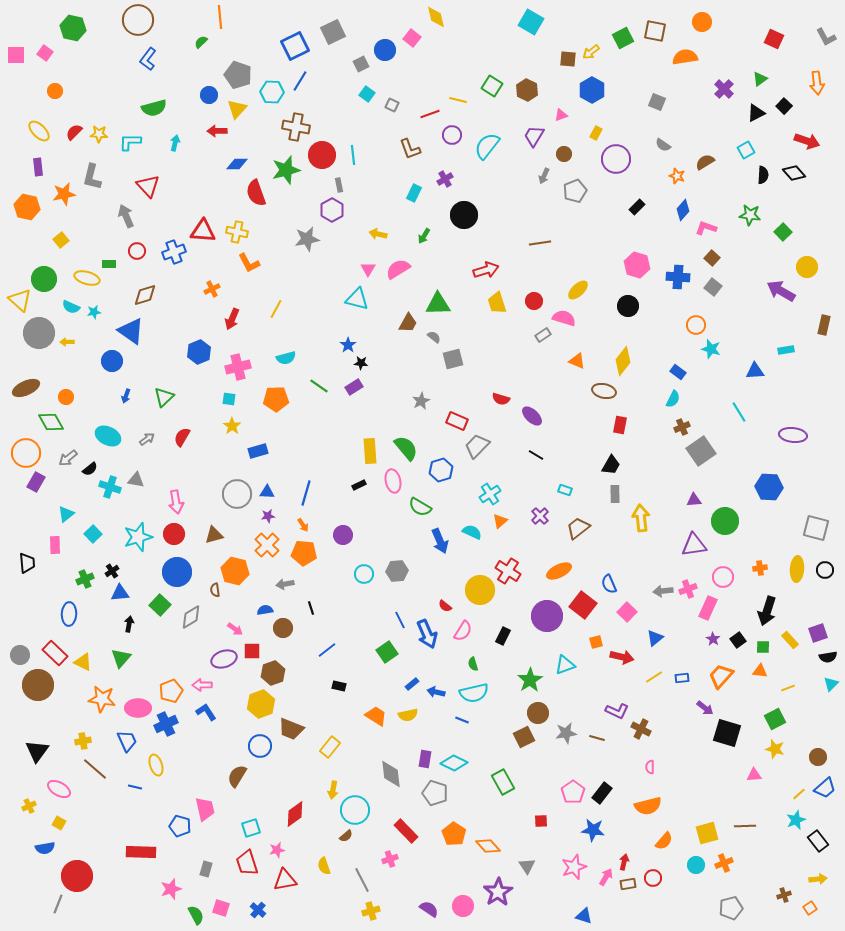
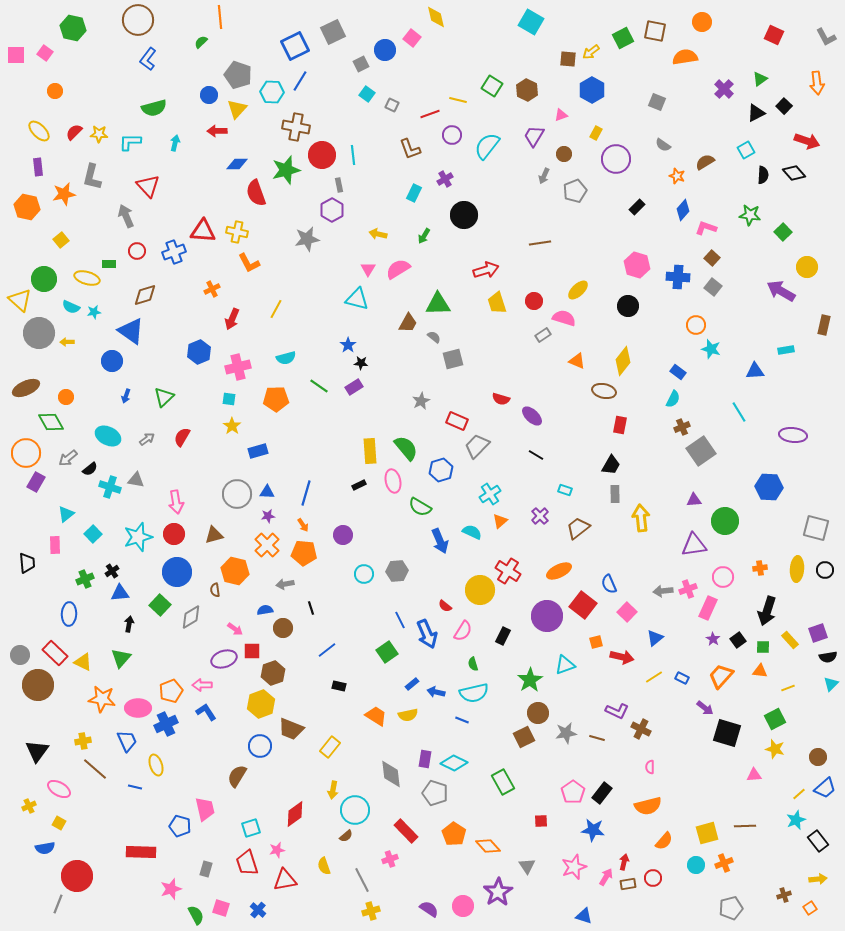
red square at (774, 39): moved 4 px up
blue rectangle at (682, 678): rotated 32 degrees clockwise
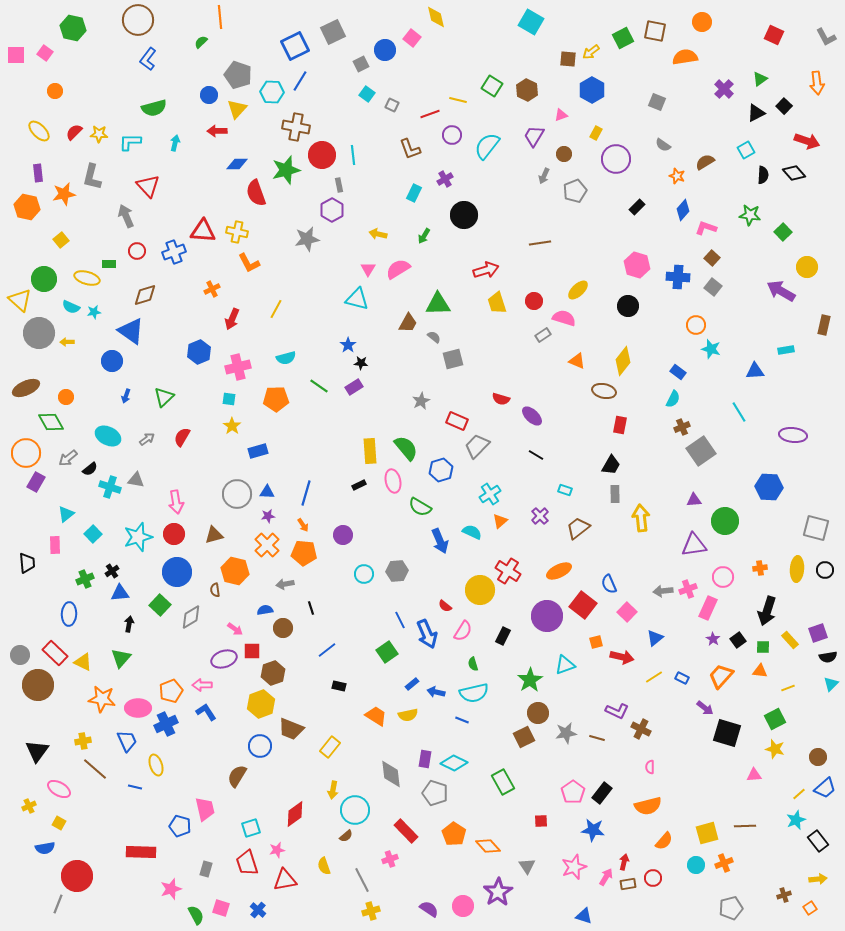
purple rectangle at (38, 167): moved 6 px down
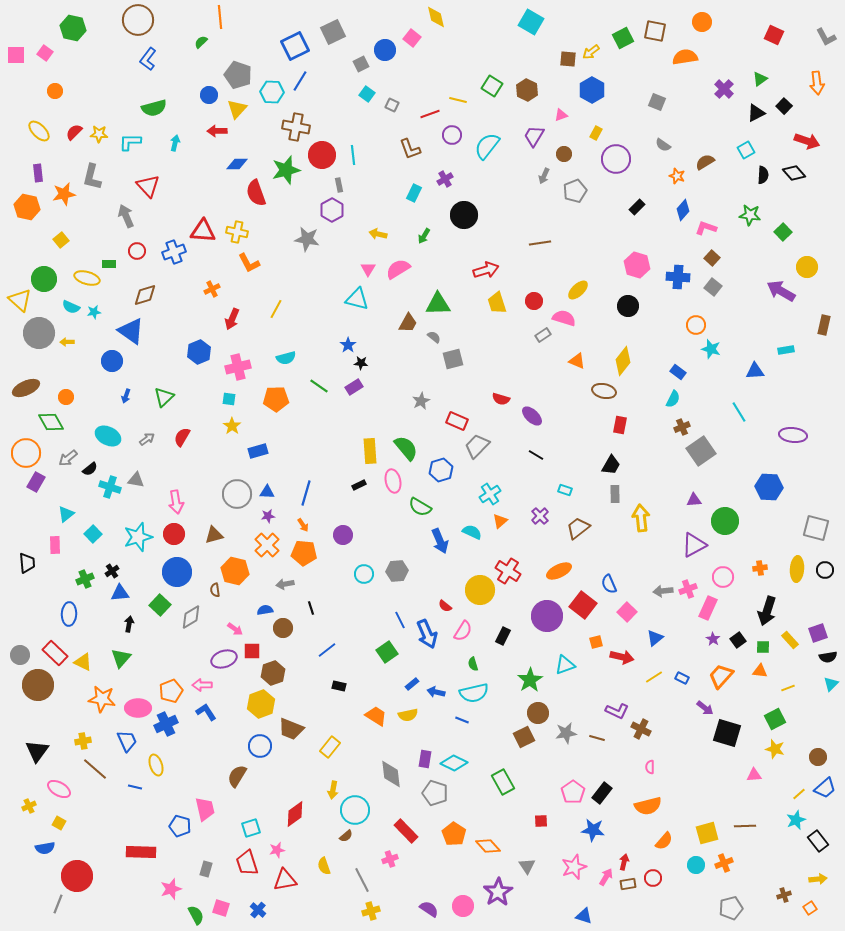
gray star at (307, 239): rotated 20 degrees clockwise
purple triangle at (694, 545): rotated 20 degrees counterclockwise
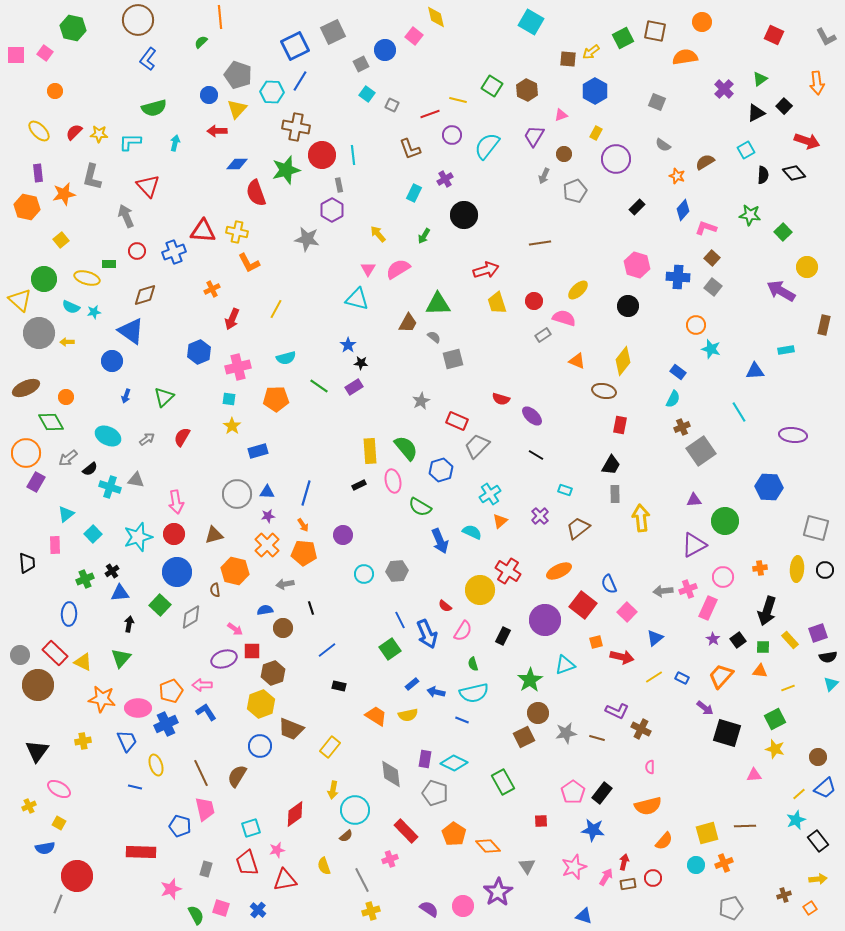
pink square at (412, 38): moved 2 px right, 2 px up
blue hexagon at (592, 90): moved 3 px right, 1 px down
yellow arrow at (378, 234): rotated 36 degrees clockwise
purple circle at (547, 616): moved 2 px left, 4 px down
green square at (387, 652): moved 3 px right, 3 px up
brown line at (95, 769): moved 106 px right, 4 px down; rotated 24 degrees clockwise
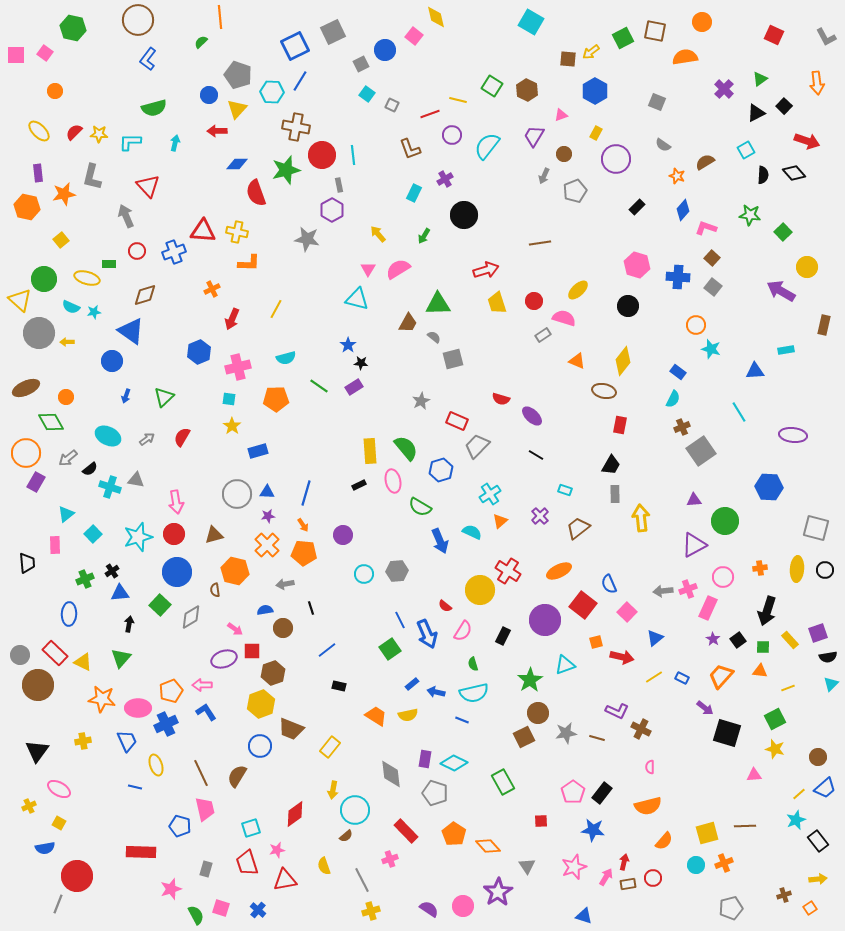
orange L-shape at (249, 263): rotated 60 degrees counterclockwise
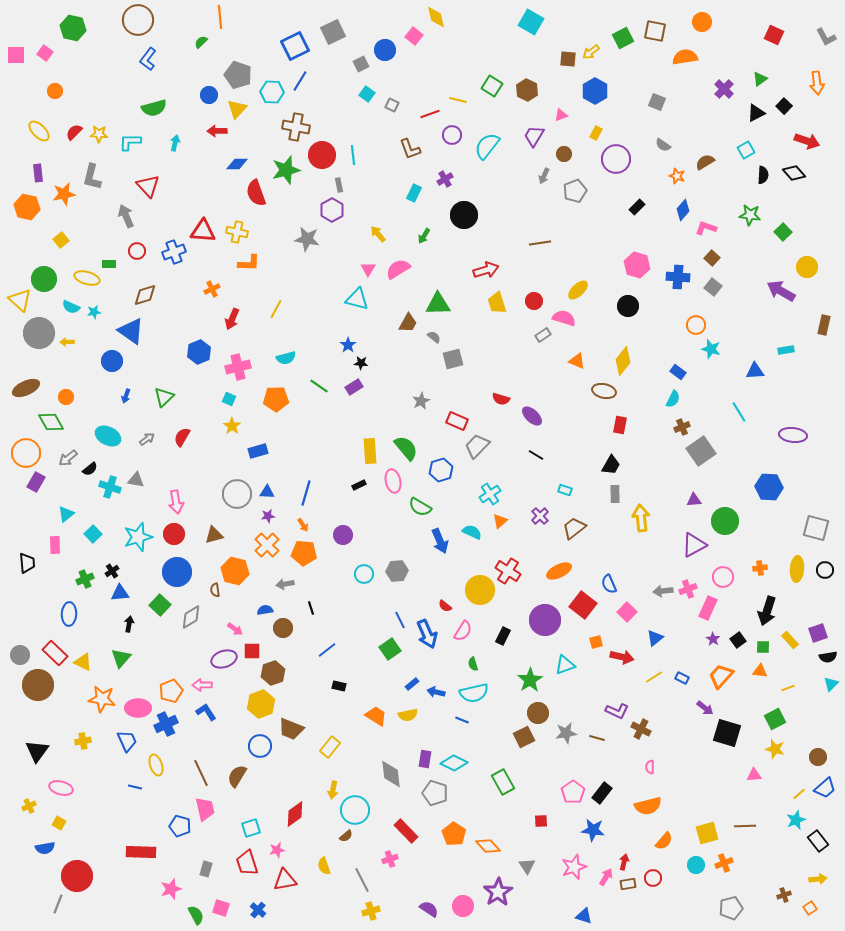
cyan square at (229, 399): rotated 16 degrees clockwise
brown trapezoid at (578, 528): moved 4 px left
pink ellipse at (59, 789): moved 2 px right, 1 px up; rotated 15 degrees counterclockwise
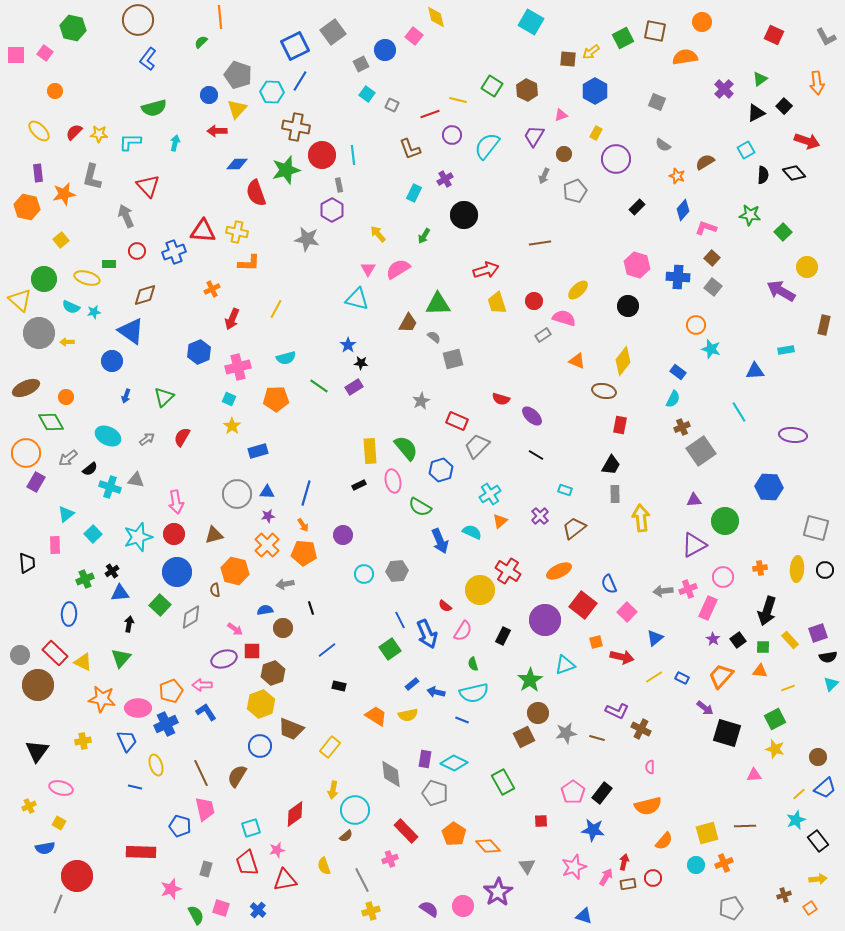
gray square at (333, 32): rotated 10 degrees counterclockwise
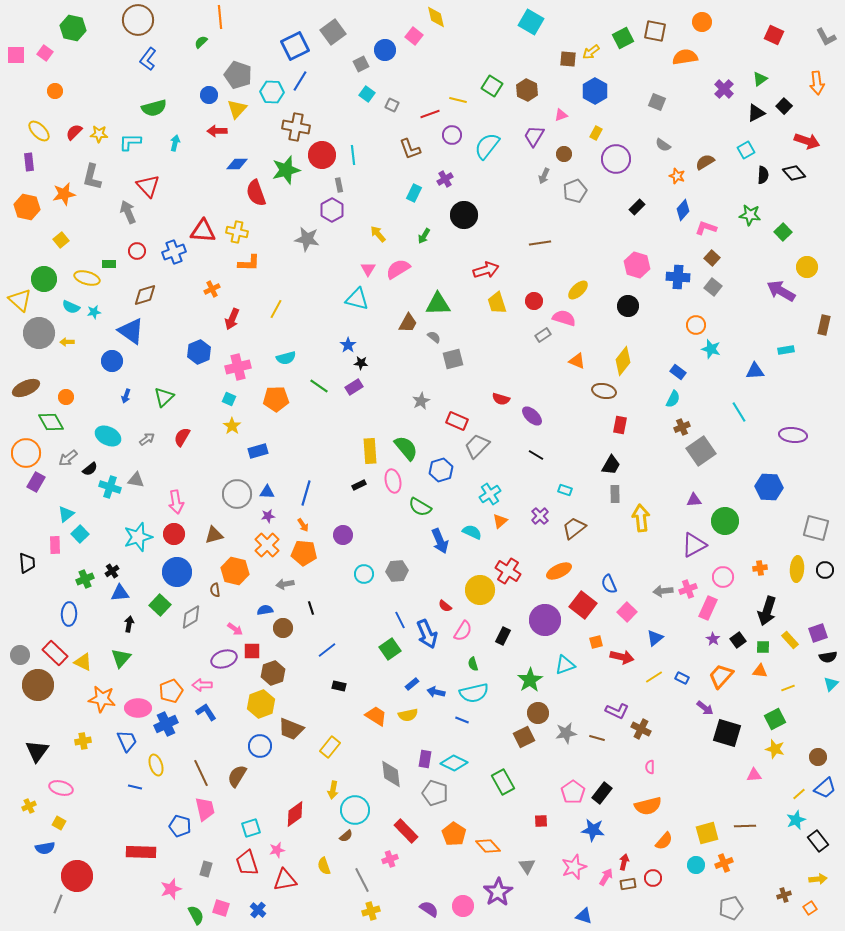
purple rectangle at (38, 173): moved 9 px left, 11 px up
gray arrow at (126, 216): moved 2 px right, 4 px up
cyan square at (93, 534): moved 13 px left
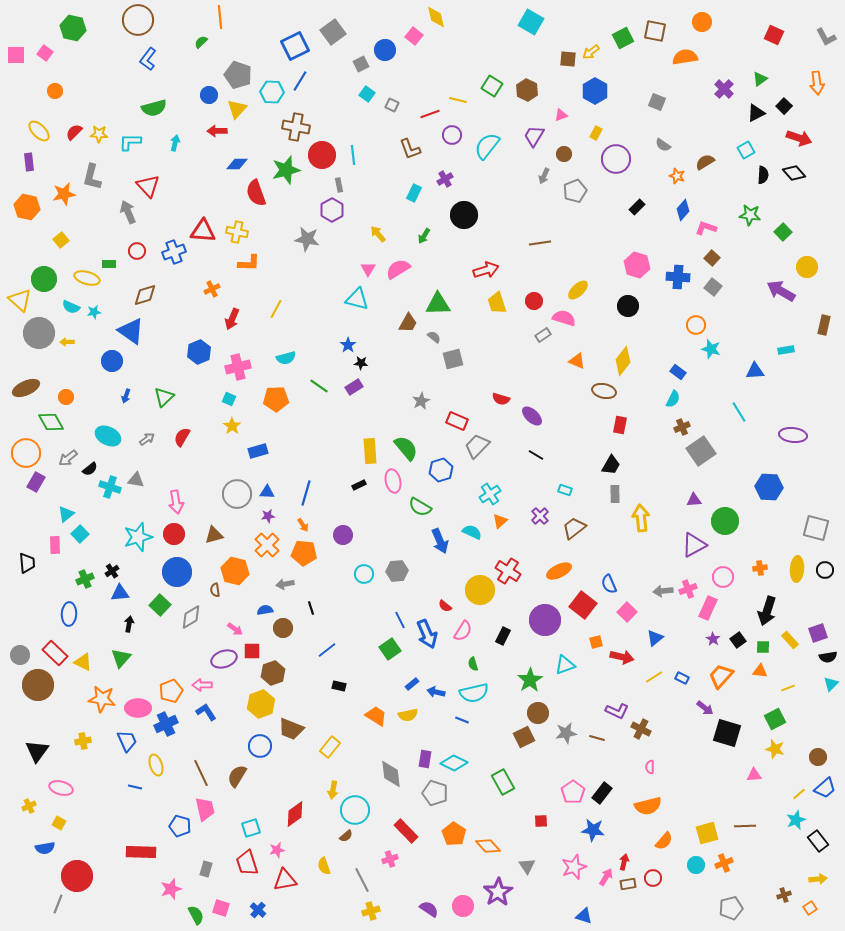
red arrow at (807, 141): moved 8 px left, 3 px up
